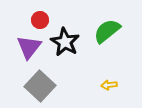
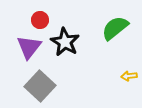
green semicircle: moved 8 px right, 3 px up
yellow arrow: moved 20 px right, 9 px up
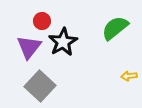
red circle: moved 2 px right, 1 px down
black star: moved 2 px left; rotated 12 degrees clockwise
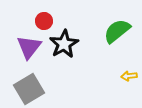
red circle: moved 2 px right
green semicircle: moved 2 px right, 3 px down
black star: moved 1 px right, 2 px down
gray square: moved 11 px left, 3 px down; rotated 16 degrees clockwise
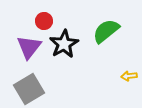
green semicircle: moved 11 px left
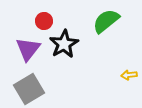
green semicircle: moved 10 px up
purple triangle: moved 1 px left, 2 px down
yellow arrow: moved 1 px up
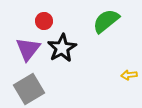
black star: moved 2 px left, 4 px down
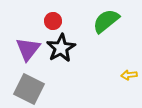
red circle: moved 9 px right
black star: moved 1 px left
gray square: rotated 32 degrees counterclockwise
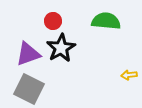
green semicircle: rotated 44 degrees clockwise
purple triangle: moved 5 px down; rotated 32 degrees clockwise
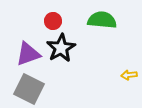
green semicircle: moved 4 px left, 1 px up
